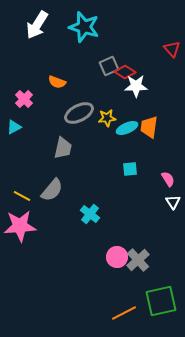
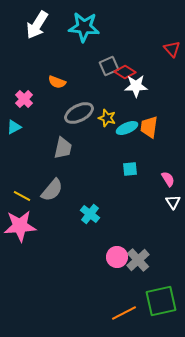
cyan star: rotated 12 degrees counterclockwise
yellow star: rotated 24 degrees clockwise
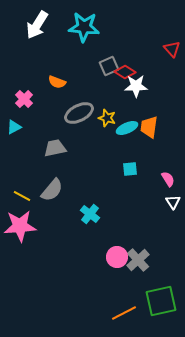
gray trapezoid: moved 8 px left; rotated 115 degrees counterclockwise
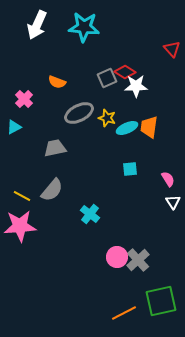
white arrow: rotated 8 degrees counterclockwise
gray square: moved 2 px left, 12 px down
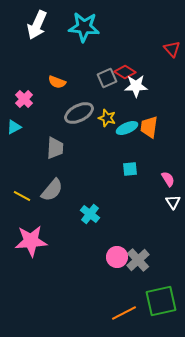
gray trapezoid: rotated 105 degrees clockwise
pink star: moved 11 px right, 15 px down
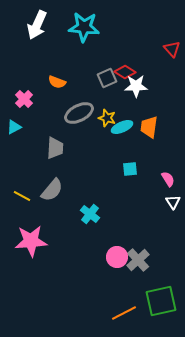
cyan ellipse: moved 5 px left, 1 px up
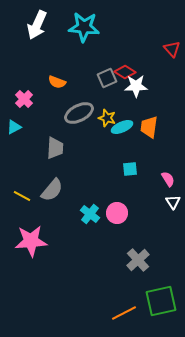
pink circle: moved 44 px up
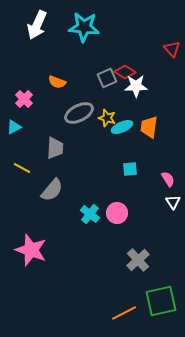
yellow line: moved 28 px up
pink star: moved 9 px down; rotated 24 degrees clockwise
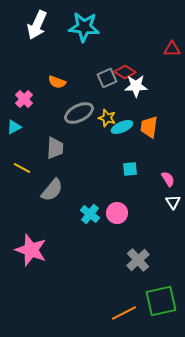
red triangle: rotated 48 degrees counterclockwise
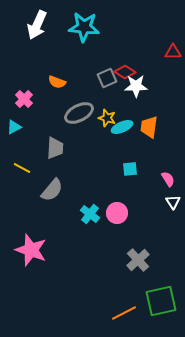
red triangle: moved 1 px right, 3 px down
